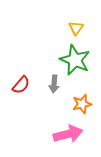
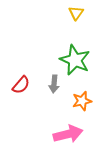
yellow triangle: moved 15 px up
orange star: moved 3 px up
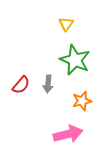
yellow triangle: moved 10 px left, 11 px down
gray arrow: moved 6 px left
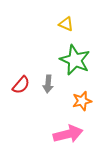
yellow triangle: rotated 42 degrees counterclockwise
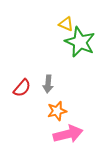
green star: moved 5 px right, 18 px up
red semicircle: moved 1 px right, 3 px down
orange star: moved 25 px left, 10 px down
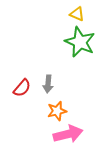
yellow triangle: moved 11 px right, 10 px up
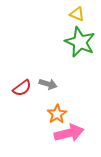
gray arrow: rotated 78 degrees counterclockwise
red semicircle: rotated 12 degrees clockwise
orange star: moved 3 px down; rotated 18 degrees counterclockwise
pink arrow: moved 1 px right, 1 px up
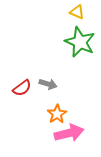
yellow triangle: moved 2 px up
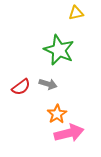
yellow triangle: moved 1 px left, 1 px down; rotated 35 degrees counterclockwise
green star: moved 21 px left, 8 px down
red semicircle: moved 1 px left, 1 px up
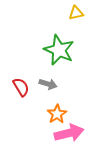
red semicircle: rotated 84 degrees counterclockwise
